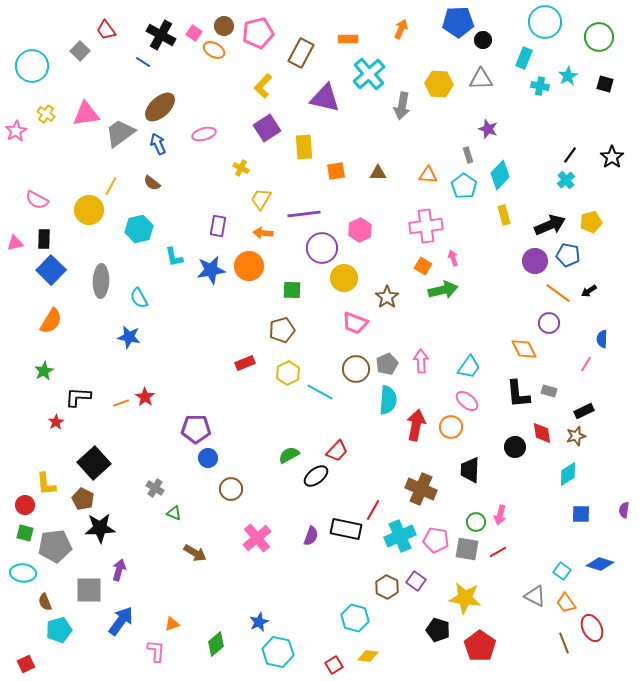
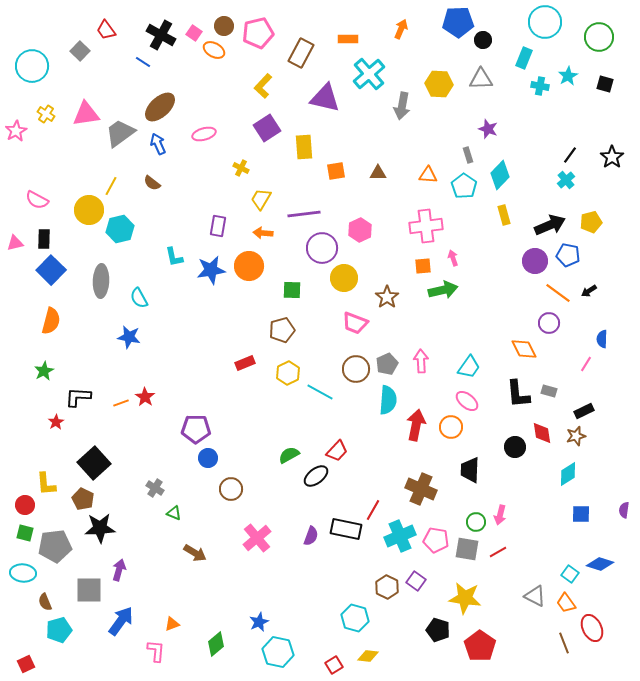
cyan hexagon at (139, 229): moved 19 px left
orange square at (423, 266): rotated 36 degrees counterclockwise
orange semicircle at (51, 321): rotated 16 degrees counterclockwise
cyan square at (562, 571): moved 8 px right, 3 px down
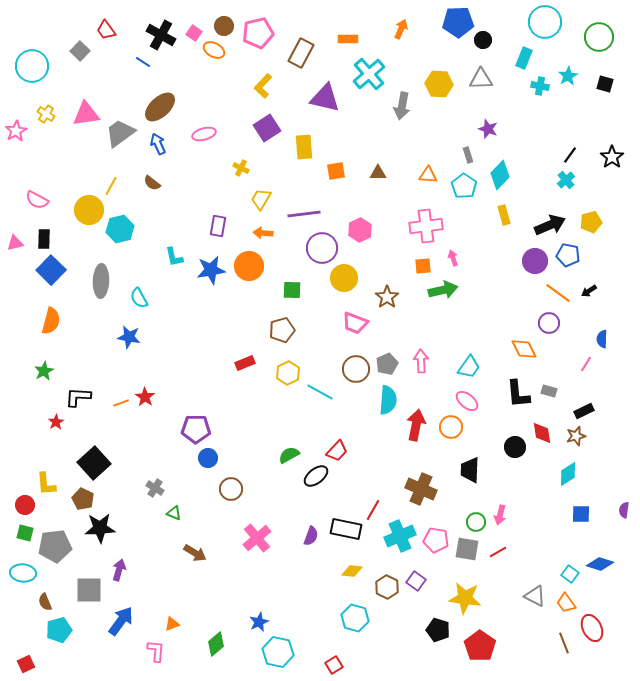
yellow diamond at (368, 656): moved 16 px left, 85 px up
